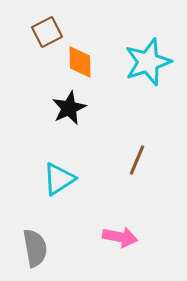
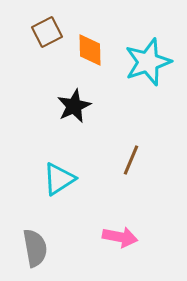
orange diamond: moved 10 px right, 12 px up
black star: moved 5 px right, 2 px up
brown line: moved 6 px left
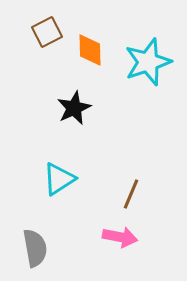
black star: moved 2 px down
brown line: moved 34 px down
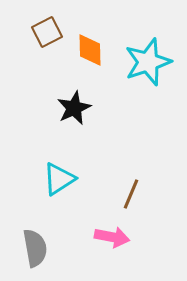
pink arrow: moved 8 px left
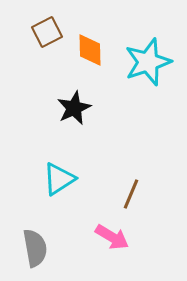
pink arrow: rotated 20 degrees clockwise
